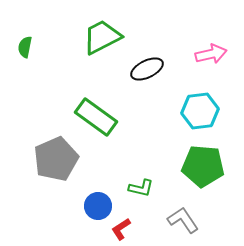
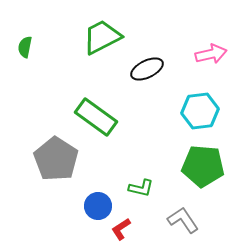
gray pentagon: rotated 15 degrees counterclockwise
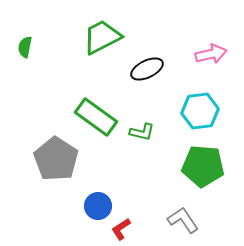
green L-shape: moved 1 px right, 56 px up
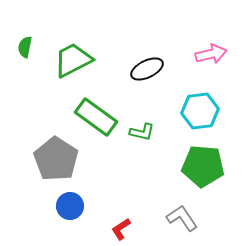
green trapezoid: moved 29 px left, 23 px down
blue circle: moved 28 px left
gray L-shape: moved 1 px left, 2 px up
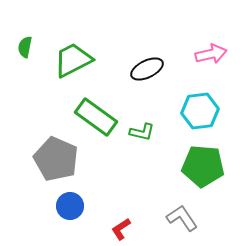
gray pentagon: rotated 9 degrees counterclockwise
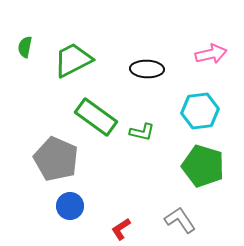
black ellipse: rotated 28 degrees clockwise
green pentagon: rotated 12 degrees clockwise
gray L-shape: moved 2 px left, 2 px down
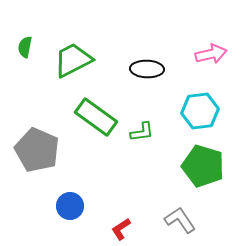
green L-shape: rotated 20 degrees counterclockwise
gray pentagon: moved 19 px left, 9 px up
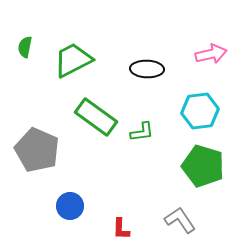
red L-shape: rotated 55 degrees counterclockwise
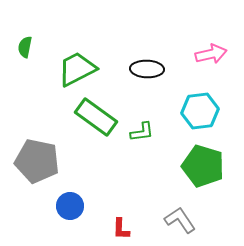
green trapezoid: moved 4 px right, 9 px down
gray pentagon: moved 11 px down; rotated 12 degrees counterclockwise
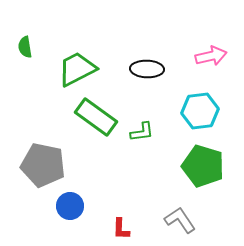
green semicircle: rotated 20 degrees counterclockwise
pink arrow: moved 2 px down
gray pentagon: moved 6 px right, 4 px down
